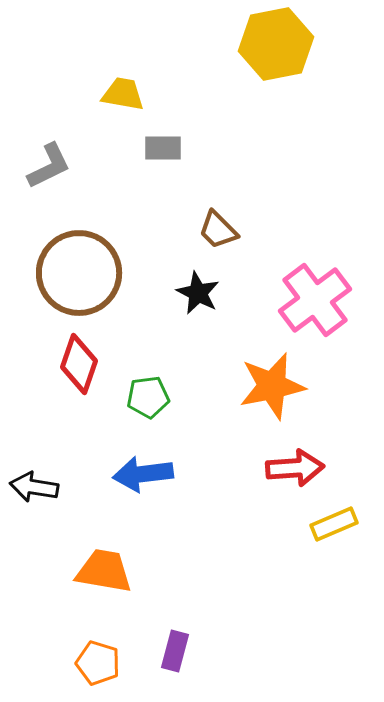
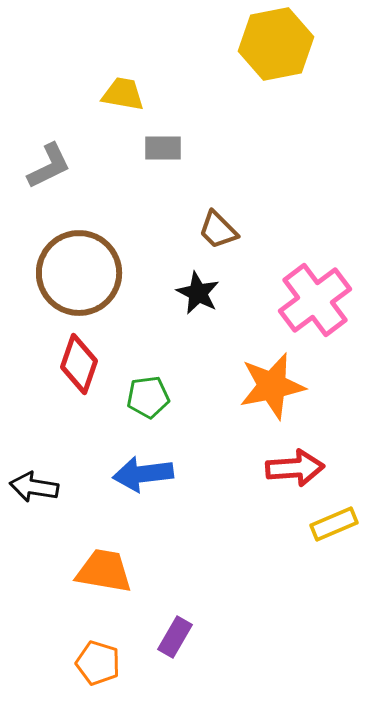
purple rectangle: moved 14 px up; rotated 15 degrees clockwise
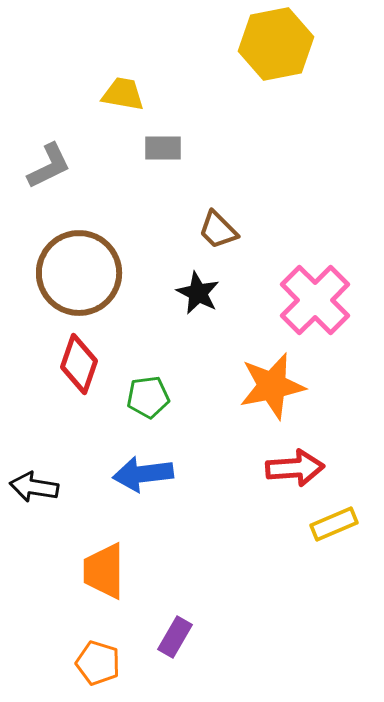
pink cross: rotated 8 degrees counterclockwise
orange trapezoid: rotated 100 degrees counterclockwise
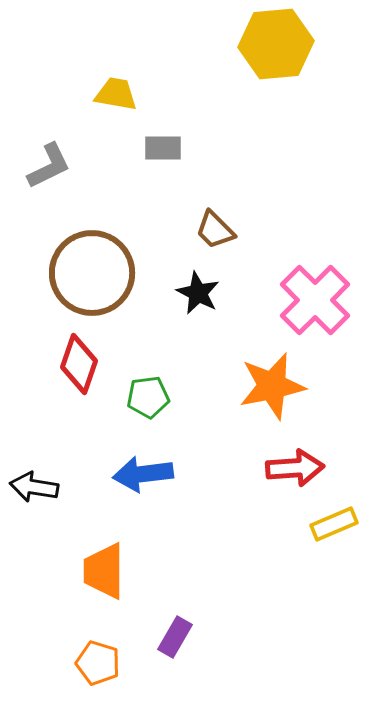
yellow hexagon: rotated 6 degrees clockwise
yellow trapezoid: moved 7 px left
brown trapezoid: moved 3 px left
brown circle: moved 13 px right
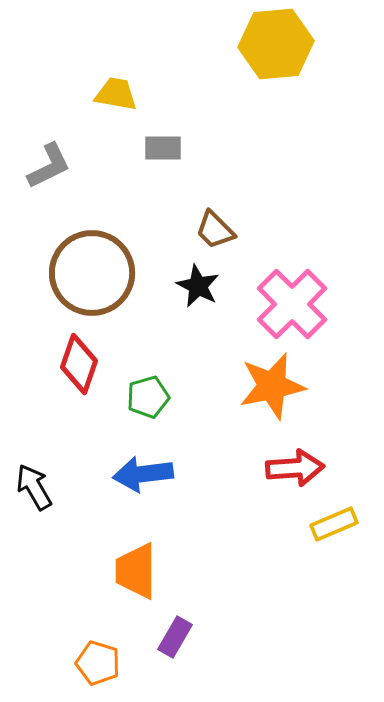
black star: moved 7 px up
pink cross: moved 23 px left, 4 px down
green pentagon: rotated 9 degrees counterclockwise
black arrow: rotated 51 degrees clockwise
orange trapezoid: moved 32 px right
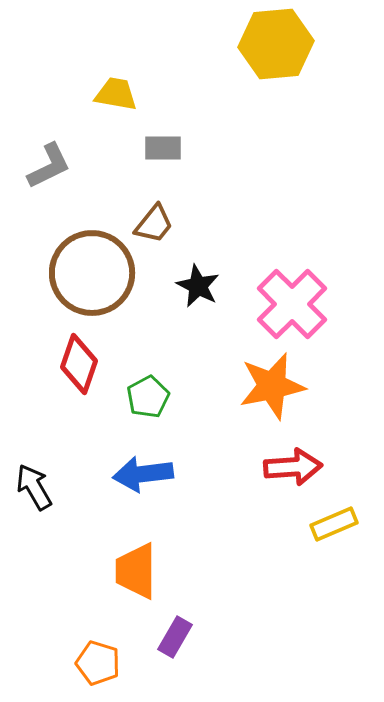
brown trapezoid: moved 61 px left, 6 px up; rotated 96 degrees counterclockwise
green pentagon: rotated 12 degrees counterclockwise
red arrow: moved 2 px left, 1 px up
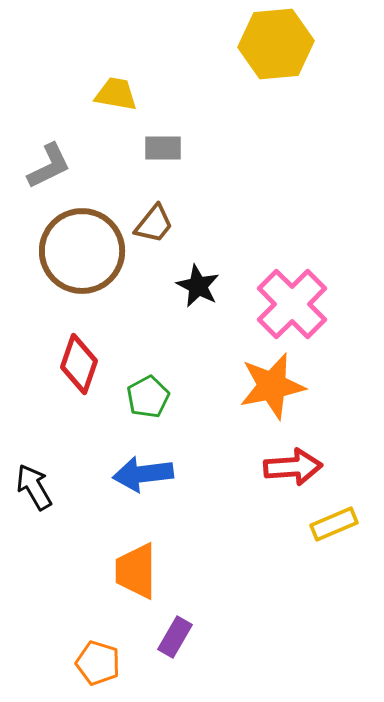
brown circle: moved 10 px left, 22 px up
